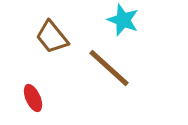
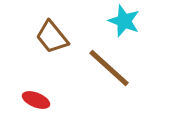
cyan star: moved 1 px right, 1 px down
red ellipse: moved 3 px right, 2 px down; rotated 44 degrees counterclockwise
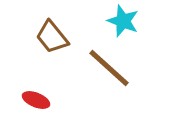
cyan star: moved 1 px left
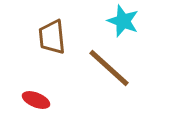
brown trapezoid: rotated 33 degrees clockwise
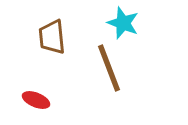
cyan star: moved 2 px down
brown line: rotated 27 degrees clockwise
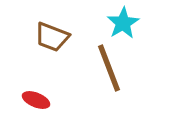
cyan star: rotated 20 degrees clockwise
brown trapezoid: rotated 63 degrees counterclockwise
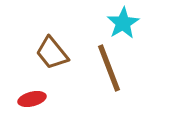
brown trapezoid: moved 16 px down; rotated 30 degrees clockwise
red ellipse: moved 4 px left, 1 px up; rotated 36 degrees counterclockwise
